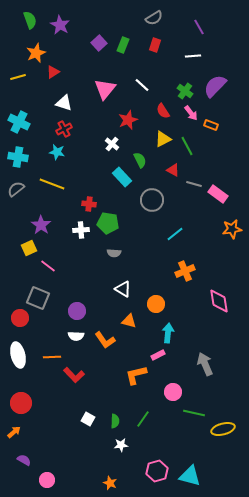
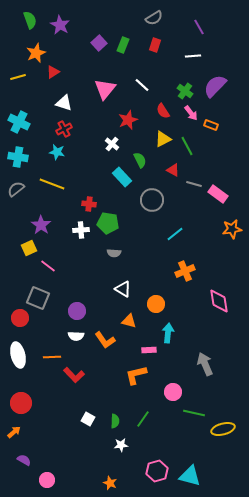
pink rectangle at (158, 355): moved 9 px left, 5 px up; rotated 24 degrees clockwise
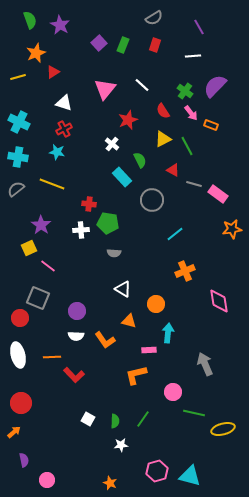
purple semicircle at (24, 460): rotated 48 degrees clockwise
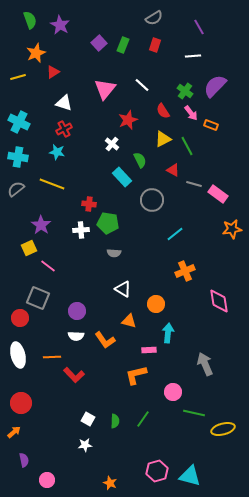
white star at (121, 445): moved 36 px left
